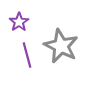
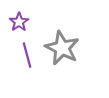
gray star: moved 1 px right, 2 px down
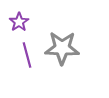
gray star: rotated 24 degrees counterclockwise
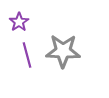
gray star: moved 1 px right, 3 px down
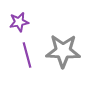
purple star: rotated 24 degrees clockwise
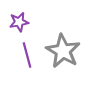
gray star: rotated 28 degrees clockwise
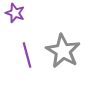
purple star: moved 4 px left, 9 px up; rotated 30 degrees clockwise
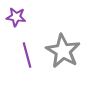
purple star: moved 1 px right, 4 px down; rotated 12 degrees counterclockwise
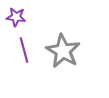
purple line: moved 3 px left, 5 px up
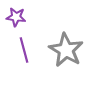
gray star: moved 3 px right, 1 px up
